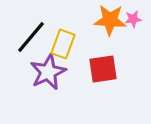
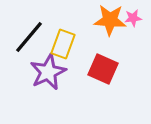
pink star: moved 1 px up
black line: moved 2 px left
red square: rotated 32 degrees clockwise
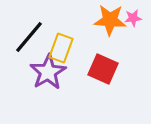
yellow rectangle: moved 2 px left, 4 px down
purple star: rotated 6 degrees counterclockwise
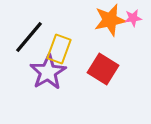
orange star: rotated 16 degrees counterclockwise
yellow rectangle: moved 2 px left, 1 px down
red square: rotated 8 degrees clockwise
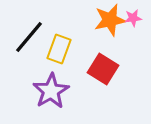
purple star: moved 3 px right, 19 px down
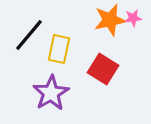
black line: moved 2 px up
yellow rectangle: rotated 8 degrees counterclockwise
purple star: moved 2 px down
